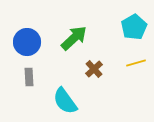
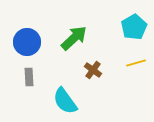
brown cross: moved 1 px left, 1 px down; rotated 12 degrees counterclockwise
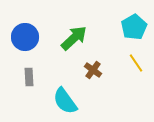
blue circle: moved 2 px left, 5 px up
yellow line: rotated 72 degrees clockwise
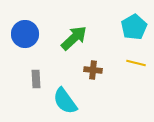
blue circle: moved 3 px up
yellow line: rotated 42 degrees counterclockwise
brown cross: rotated 30 degrees counterclockwise
gray rectangle: moved 7 px right, 2 px down
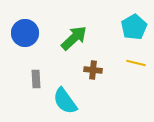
blue circle: moved 1 px up
